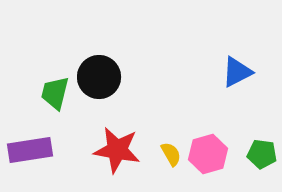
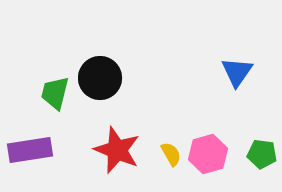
blue triangle: rotated 28 degrees counterclockwise
black circle: moved 1 px right, 1 px down
red star: rotated 12 degrees clockwise
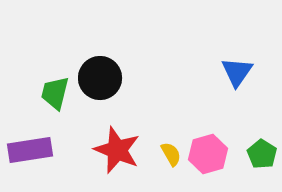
green pentagon: rotated 24 degrees clockwise
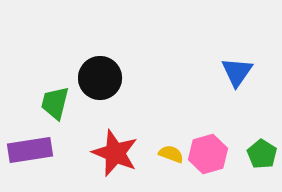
green trapezoid: moved 10 px down
red star: moved 2 px left, 3 px down
yellow semicircle: rotated 40 degrees counterclockwise
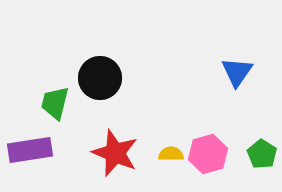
yellow semicircle: rotated 20 degrees counterclockwise
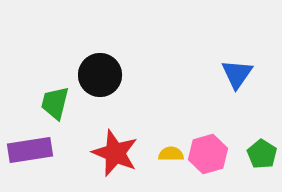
blue triangle: moved 2 px down
black circle: moved 3 px up
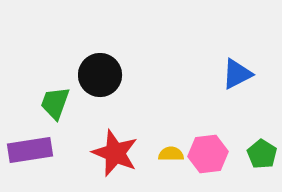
blue triangle: rotated 28 degrees clockwise
green trapezoid: rotated 6 degrees clockwise
pink hexagon: rotated 9 degrees clockwise
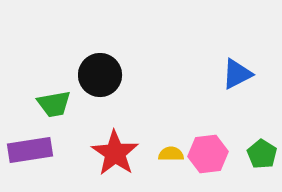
green trapezoid: moved 1 px left, 1 px down; rotated 120 degrees counterclockwise
red star: rotated 12 degrees clockwise
